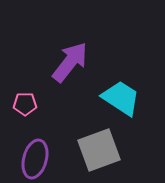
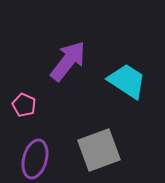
purple arrow: moved 2 px left, 1 px up
cyan trapezoid: moved 6 px right, 17 px up
pink pentagon: moved 1 px left, 1 px down; rotated 25 degrees clockwise
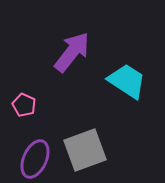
purple arrow: moved 4 px right, 9 px up
gray square: moved 14 px left
purple ellipse: rotated 9 degrees clockwise
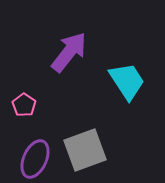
purple arrow: moved 3 px left
cyan trapezoid: rotated 24 degrees clockwise
pink pentagon: rotated 10 degrees clockwise
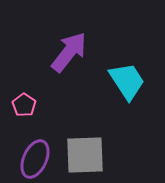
gray square: moved 5 px down; rotated 18 degrees clockwise
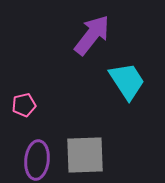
purple arrow: moved 23 px right, 17 px up
pink pentagon: rotated 25 degrees clockwise
purple ellipse: moved 2 px right, 1 px down; rotated 18 degrees counterclockwise
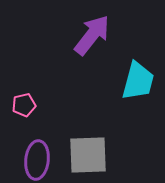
cyan trapezoid: moved 11 px right; rotated 48 degrees clockwise
gray square: moved 3 px right
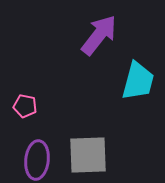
purple arrow: moved 7 px right
pink pentagon: moved 1 px right, 1 px down; rotated 25 degrees clockwise
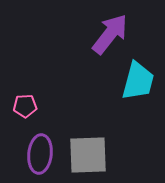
purple arrow: moved 11 px right, 1 px up
pink pentagon: rotated 15 degrees counterclockwise
purple ellipse: moved 3 px right, 6 px up
